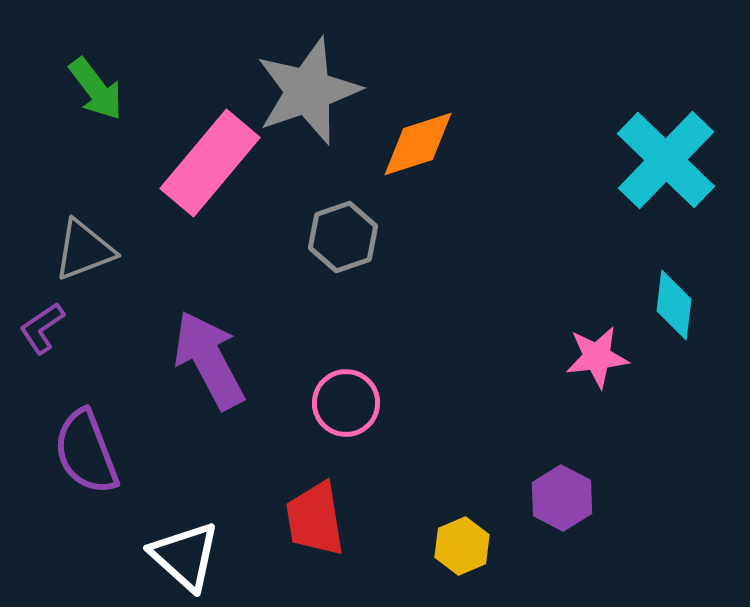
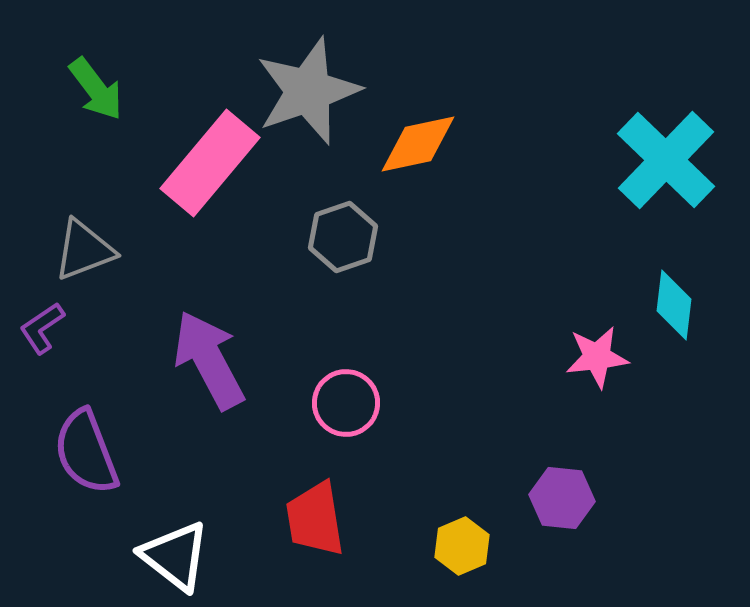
orange diamond: rotated 6 degrees clockwise
purple hexagon: rotated 22 degrees counterclockwise
white triangle: moved 10 px left; rotated 4 degrees counterclockwise
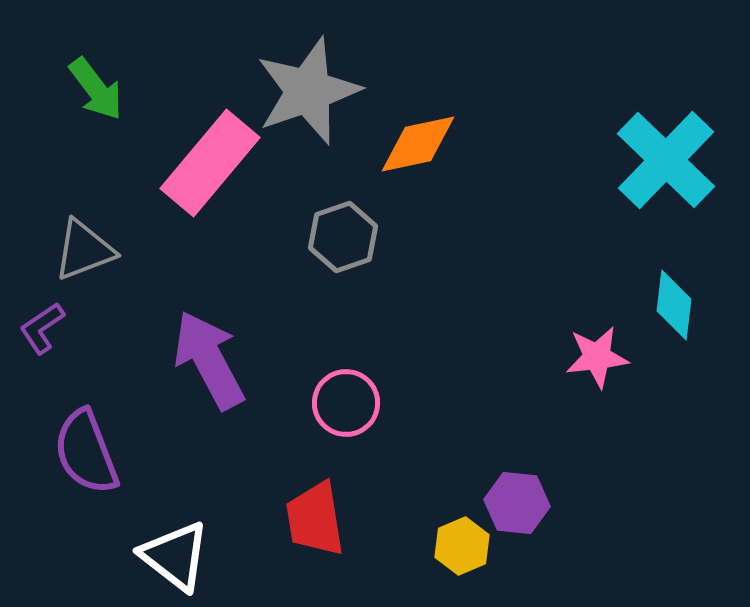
purple hexagon: moved 45 px left, 5 px down
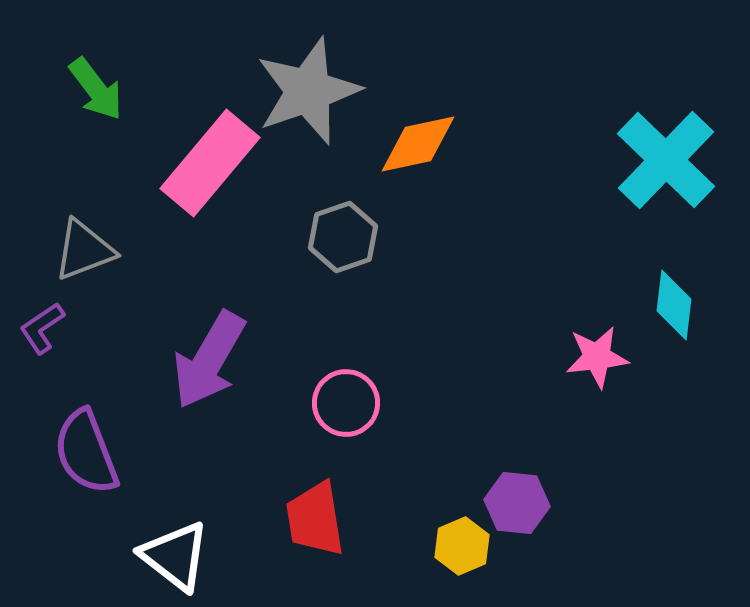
purple arrow: rotated 122 degrees counterclockwise
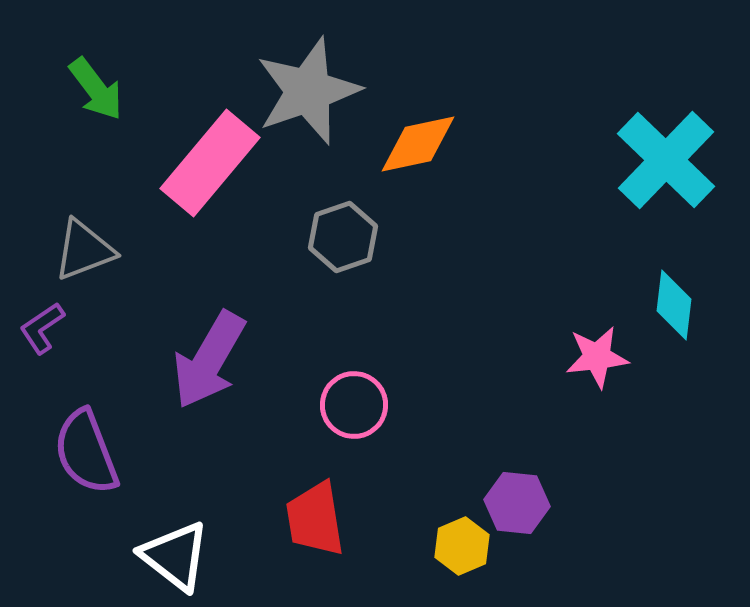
pink circle: moved 8 px right, 2 px down
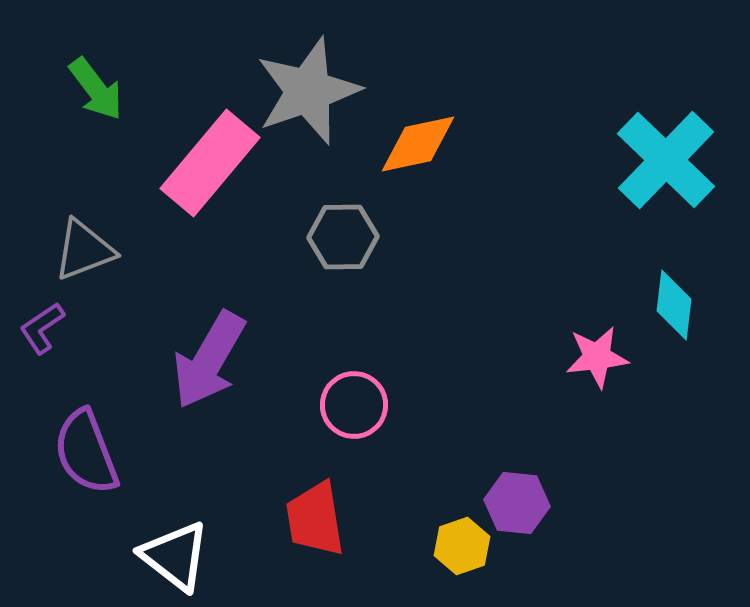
gray hexagon: rotated 18 degrees clockwise
yellow hexagon: rotated 4 degrees clockwise
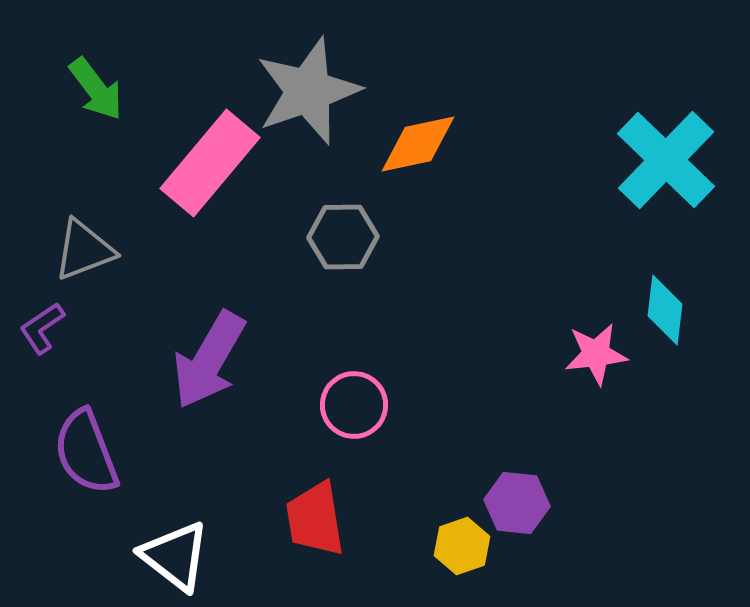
cyan diamond: moved 9 px left, 5 px down
pink star: moved 1 px left, 3 px up
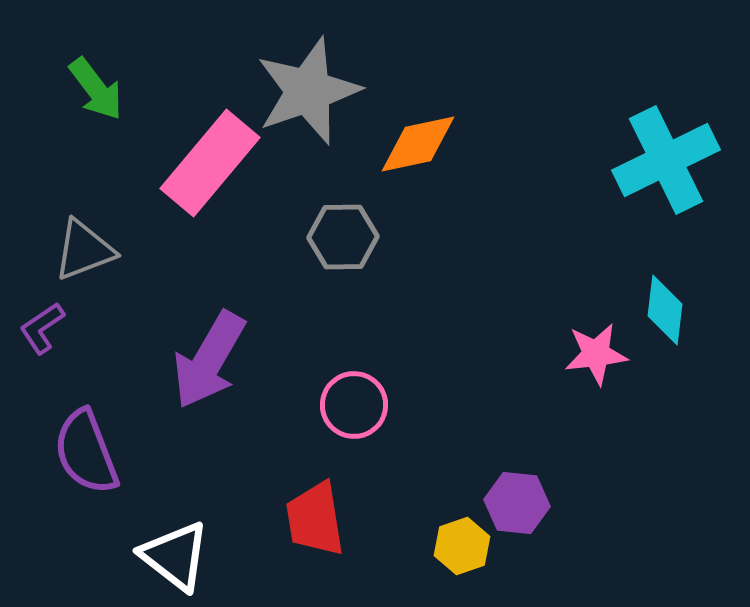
cyan cross: rotated 20 degrees clockwise
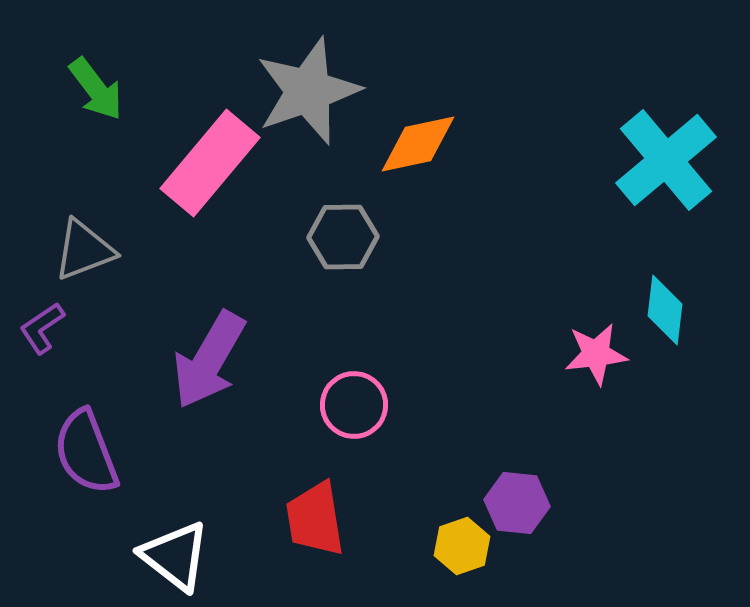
cyan cross: rotated 14 degrees counterclockwise
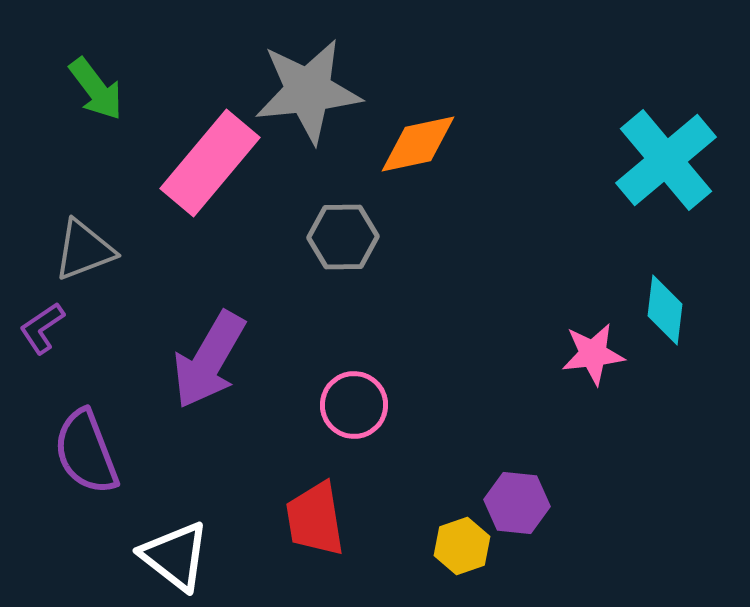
gray star: rotated 13 degrees clockwise
pink star: moved 3 px left
